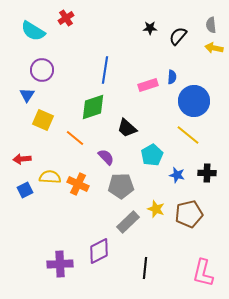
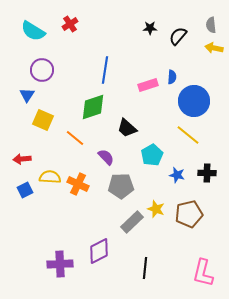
red cross: moved 4 px right, 6 px down
gray rectangle: moved 4 px right
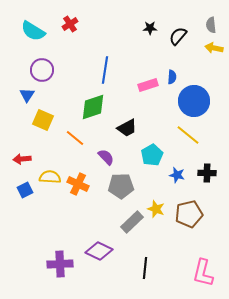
black trapezoid: rotated 70 degrees counterclockwise
purple diamond: rotated 52 degrees clockwise
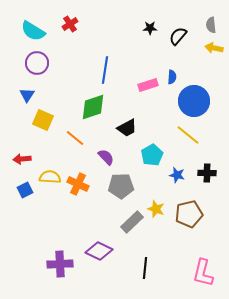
purple circle: moved 5 px left, 7 px up
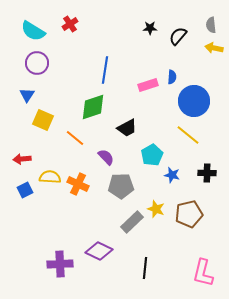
blue star: moved 5 px left
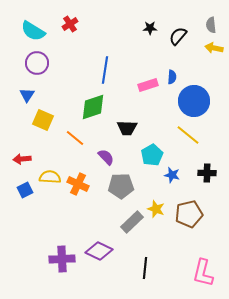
black trapezoid: rotated 30 degrees clockwise
purple cross: moved 2 px right, 5 px up
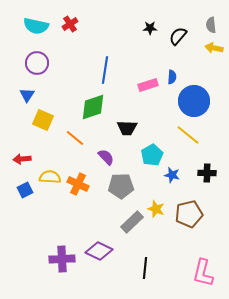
cyan semicircle: moved 3 px right, 5 px up; rotated 20 degrees counterclockwise
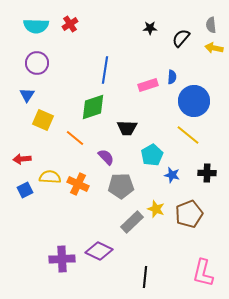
cyan semicircle: rotated 10 degrees counterclockwise
black semicircle: moved 3 px right, 2 px down
brown pentagon: rotated 8 degrees counterclockwise
black line: moved 9 px down
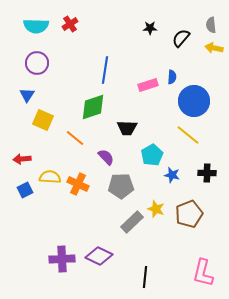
purple diamond: moved 5 px down
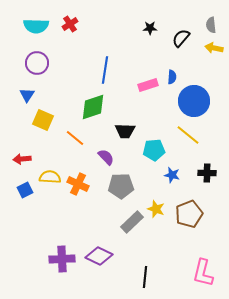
black trapezoid: moved 2 px left, 3 px down
cyan pentagon: moved 2 px right, 5 px up; rotated 25 degrees clockwise
